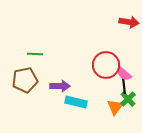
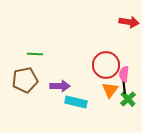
pink semicircle: rotated 56 degrees clockwise
orange triangle: moved 5 px left, 17 px up
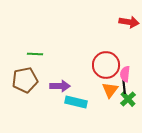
pink semicircle: moved 1 px right
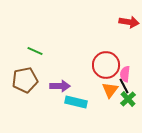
green line: moved 3 px up; rotated 21 degrees clockwise
black line: rotated 21 degrees counterclockwise
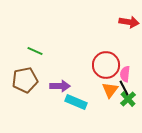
black line: moved 2 px down
cyan rectangle: rotated 10 degrees clockwise
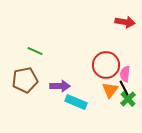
red arrow: moved 4 px left
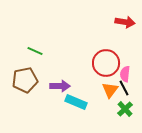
red circle: moved 2 px up
green cross: moved 3 px left, 10 px down
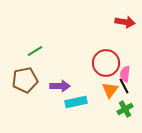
green line: rotated 56 degrees counterclockwise
black line: moved 2 px up
cyan rectangle: rotated 35 degrees counterclockwise
green cross: rotated 14 degrees clockwise
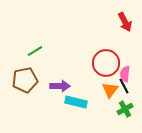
red arrow: rotated 54 degrees clockwise
cyan rectangle: rotated 25 degrees clockwise
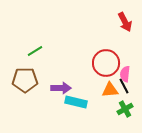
brown pentagon: rotated 10 degrees clockwise
purple arrow: moved 1 px right, 2 px down
orange triangle: rotated 48 degrees clockwise
